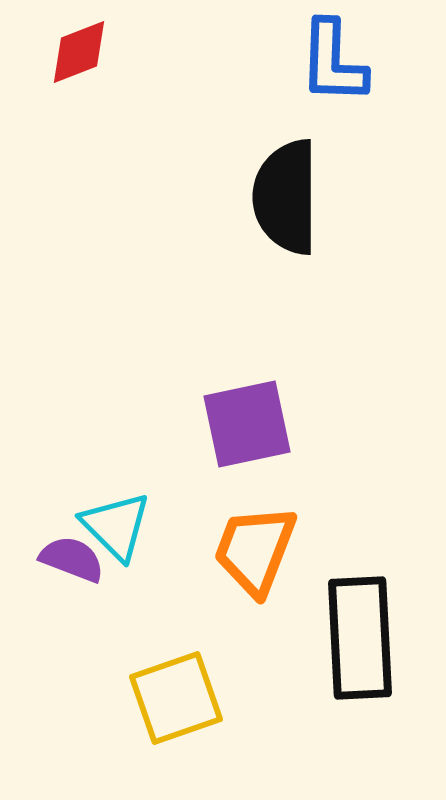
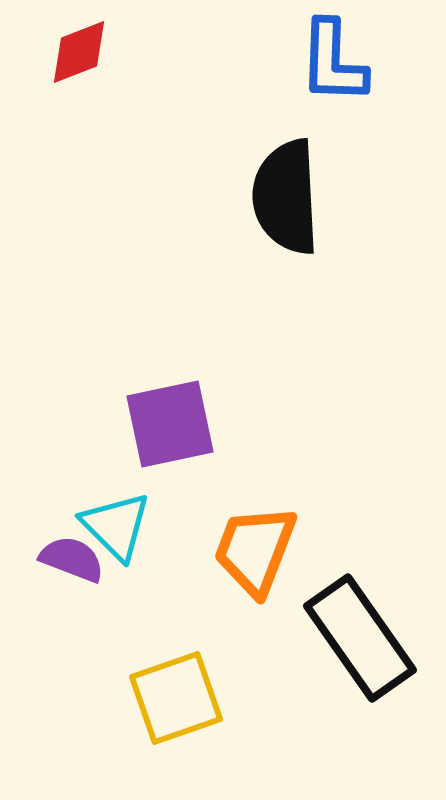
black semicircle: rotated 3 degrees counterclockwise
purple square: moved 77 px left
black rectangle: rotated 32 degrees counterclockwise
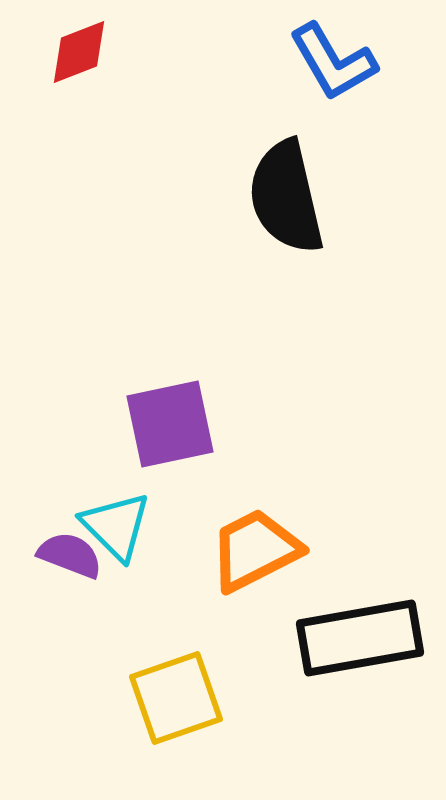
blue L-shape: rotated 32 degrees counterclockwise
black semicircle: rotated 10 degrees counterclockwise
orange trapezoid: rotated 42 degrees clockwise
purple semicircle: moved 2 px left, 4 px up
black rectangle: rotated 65 degrees counterclockwise
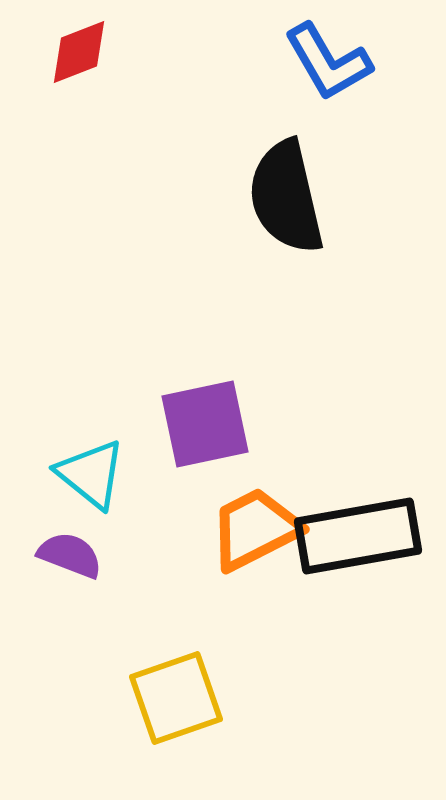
blue L-shape: moved 5 px left
purple square: moved 35 px right
cyan triangle: moved 25 px left, 52 px up; rotated 6 degrees counterclockwise
orange trapezoid: moved 21 px up
black rectangle: moved 2 px left, 102 px up
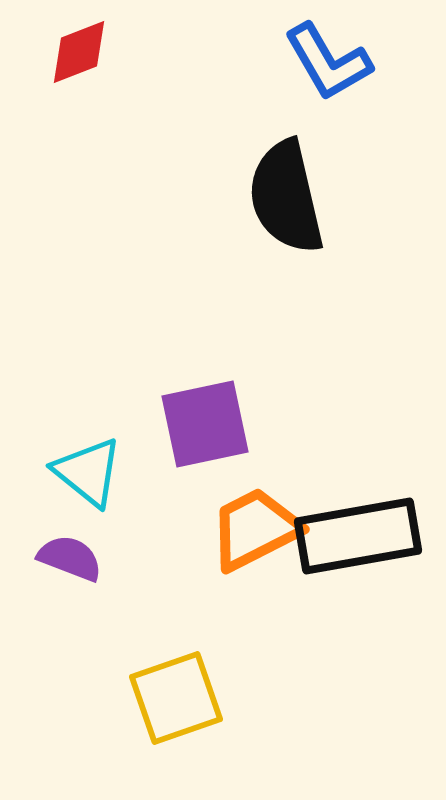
cyan triangle: moved 3 px left, 2 px up
purple semicircle: moved 3 px down
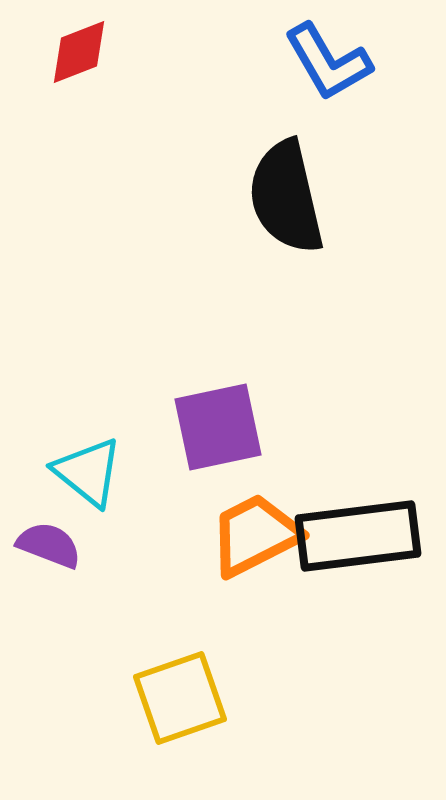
purple square: moved 13 px right, 3 px down
orange trapezoid: moved 6 px down
black rectangle: rotated 3 degrees clockwise
purple semicircle: moved 21 px left, 13 px up
yellow square: moved 4 px right
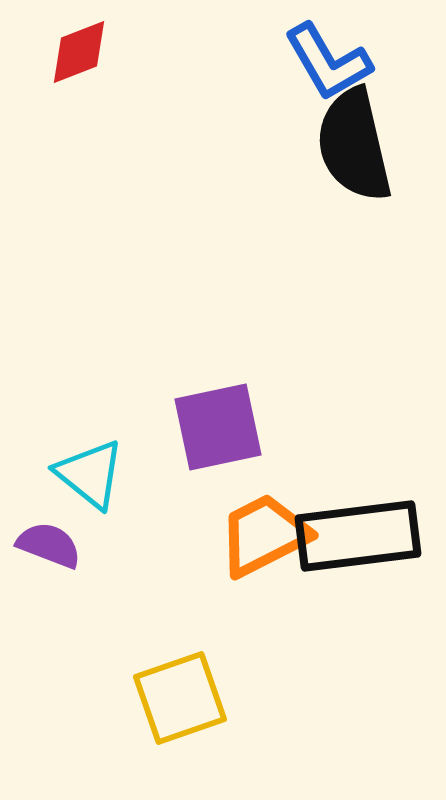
black semicircle: moved 68 px right, 52 px up
cyan triangle: moved 2 px right, 2 px down
orange trapezoid: moved 9 px right
